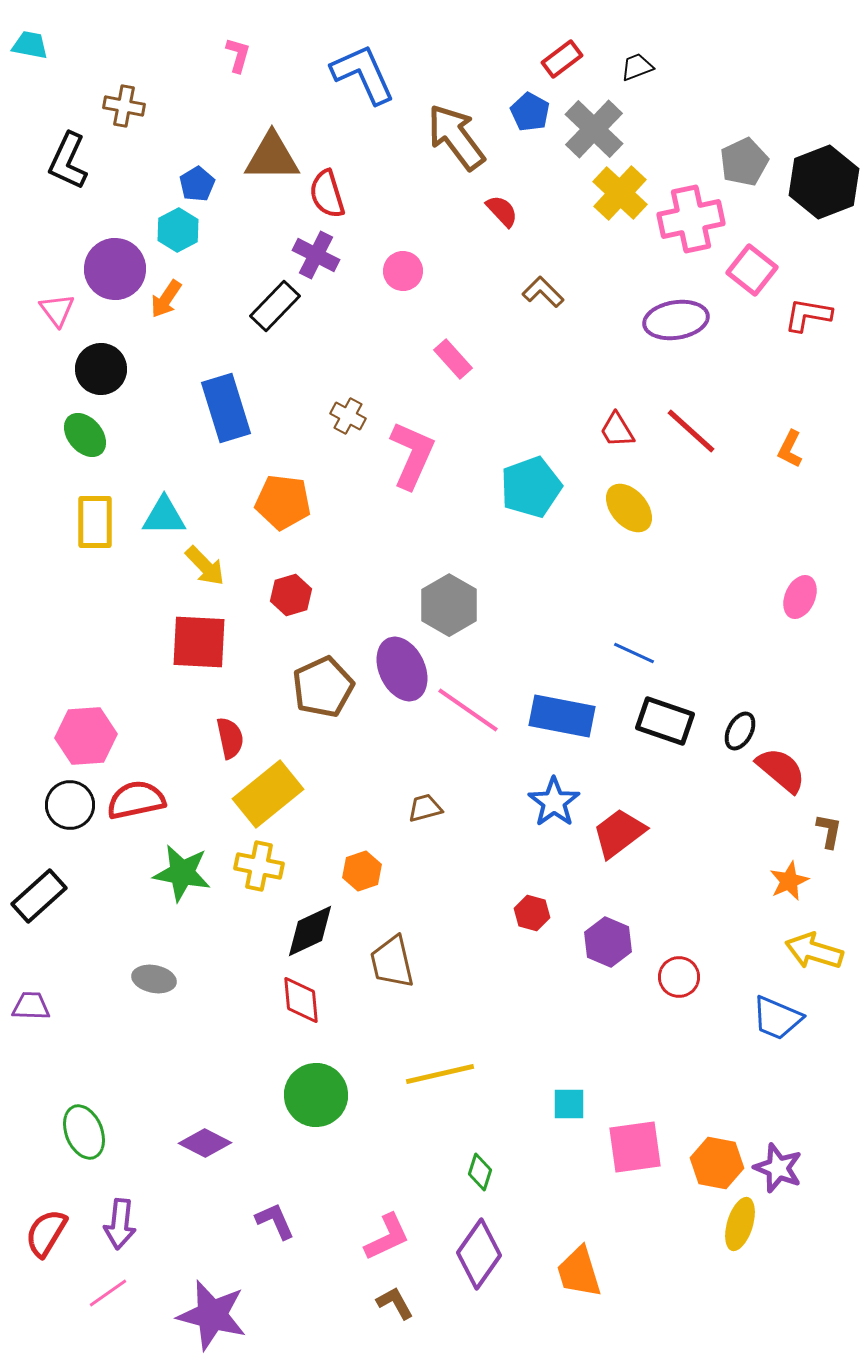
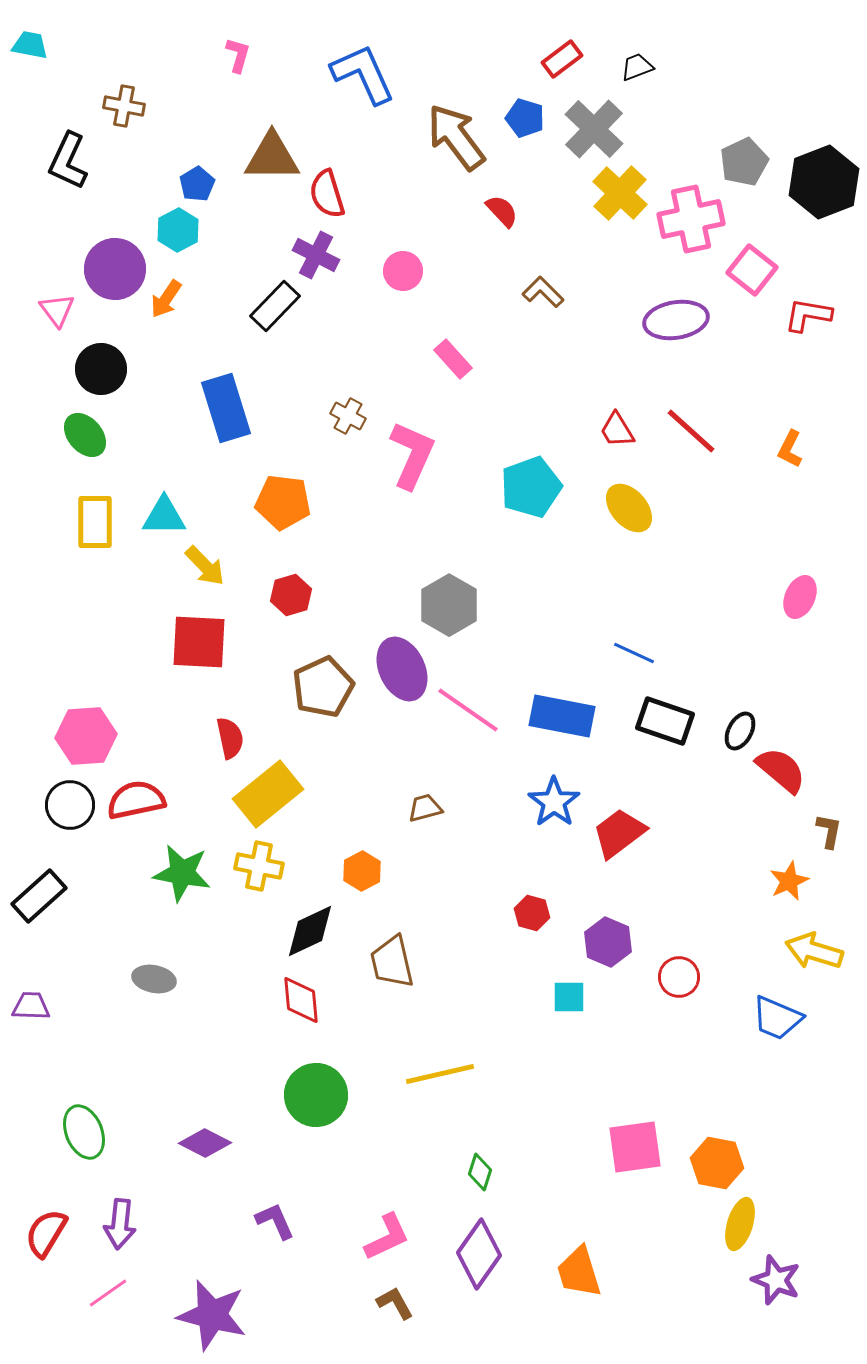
blue pentagon at (530, 112): moved 5 px left, 6 px down; rotated 12 degrees counterclockwise
orange hexagon at (362, 871): rotated 9 degrees counterclockwise
cyan square at (569, 1104): moved 107 px up
purple star at (778, 1168): moved 2 px left, 112 px down
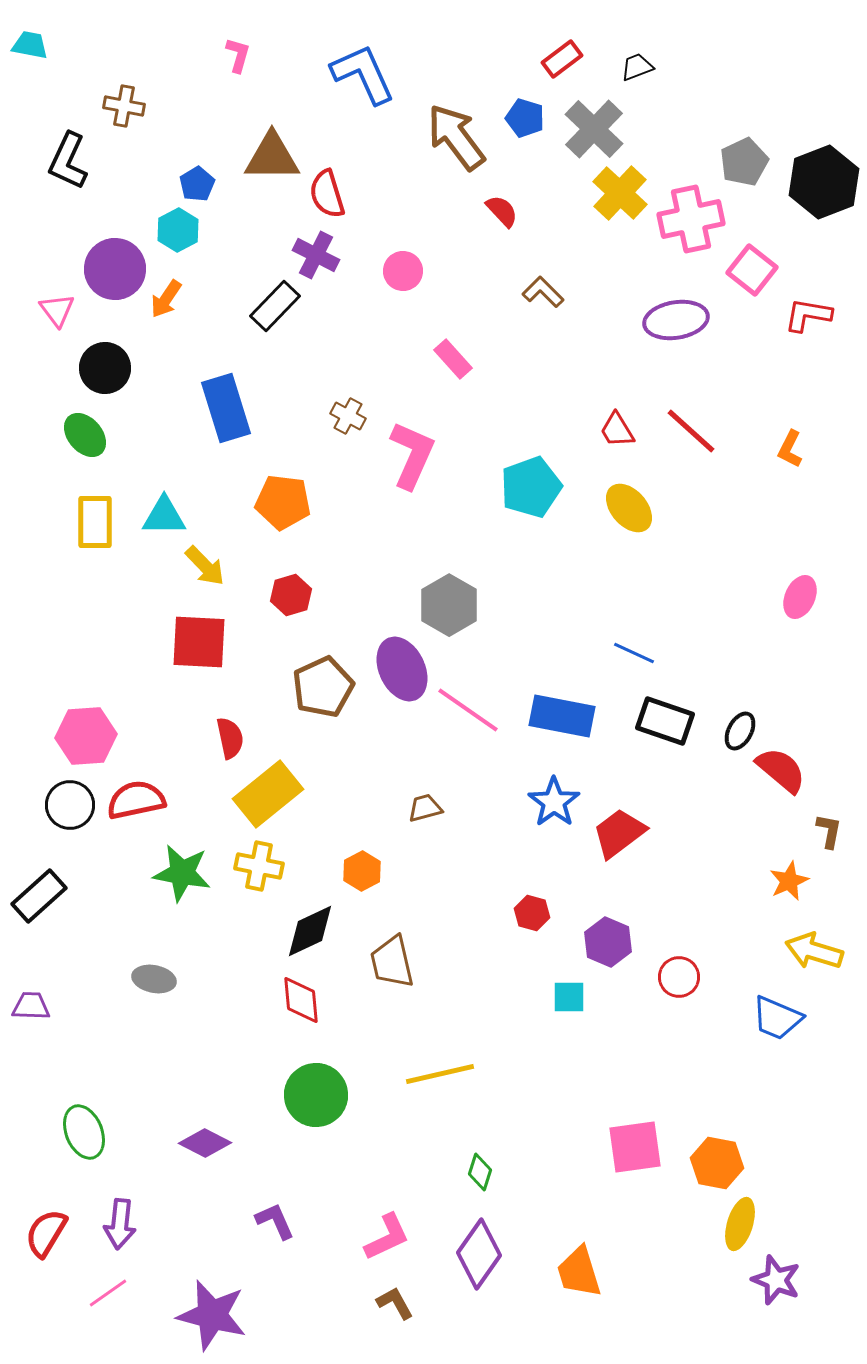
black circle at (101, 369): moved 4 px right, 1 px up
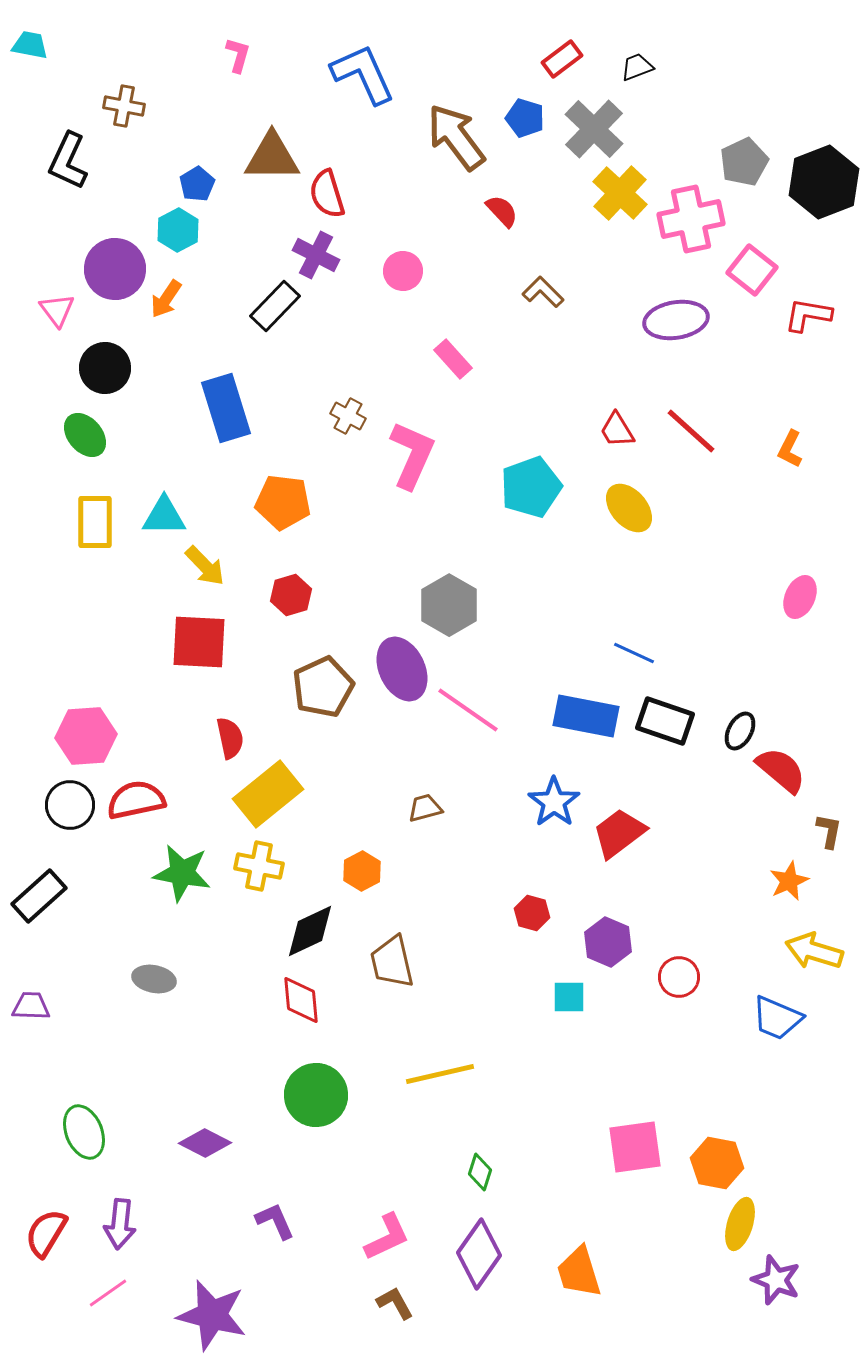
blue rectangle at (562, 716): moved 24 px right
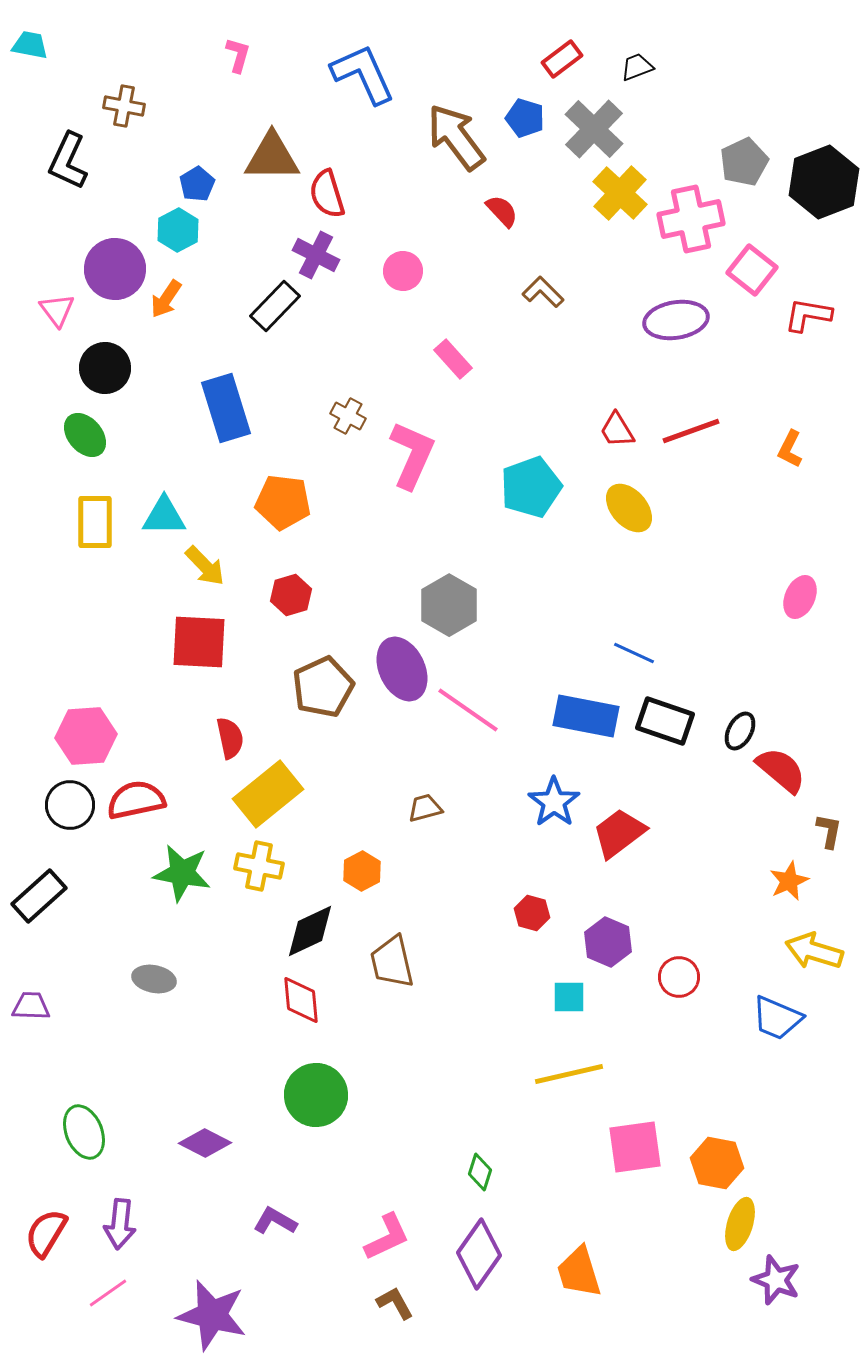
red line at (691, 431): rotated 62 degrees counterclockwise
yellow line at (440, 1074): moved 129 px right
purple L-shape at (275, 1221): rotated 36 degrees counterclockwise
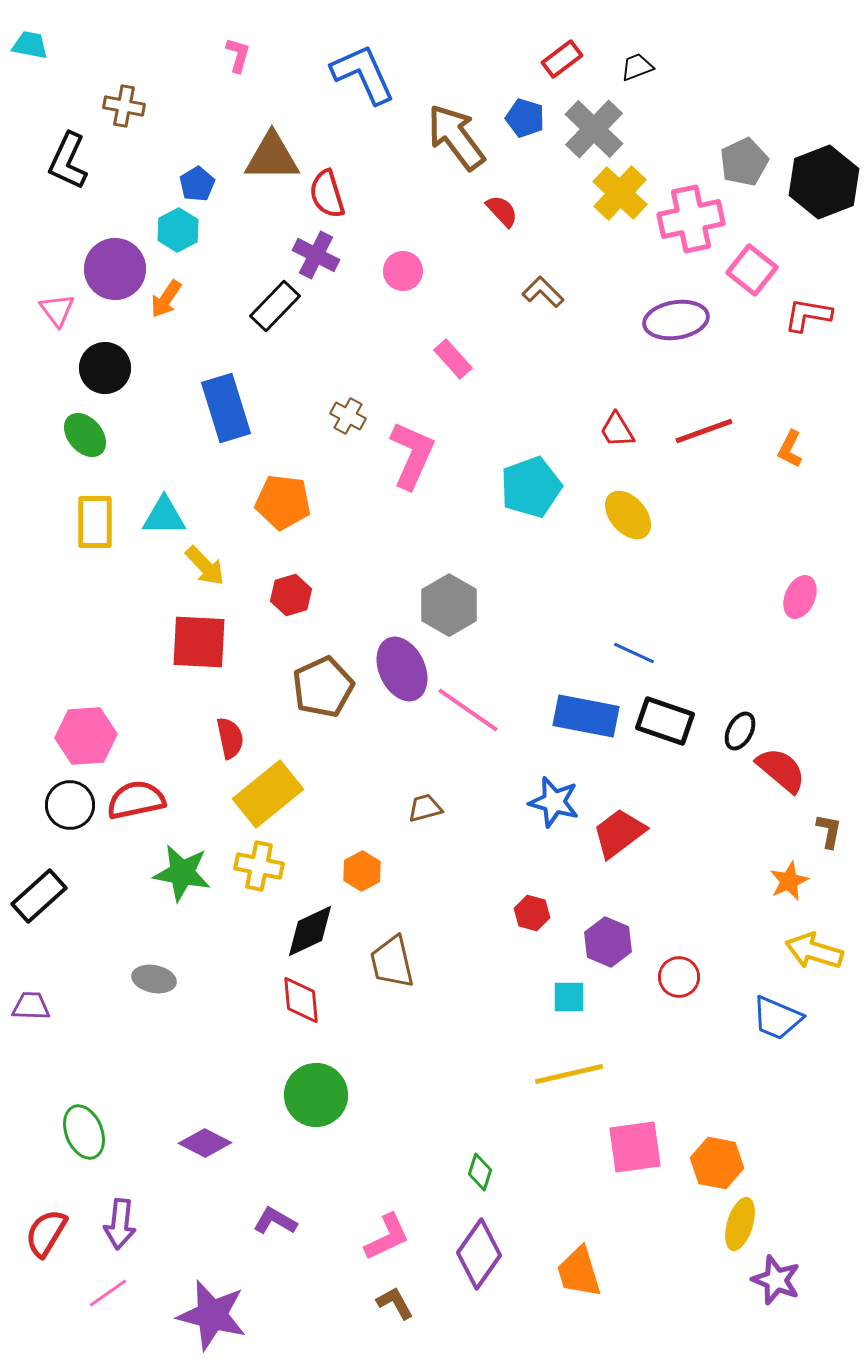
red line at (691, 431): moved 13 px right
yellow ellipse at (629, 508): moved 1 px left, 7 px down
blue star at (554, 802): rotated 21 degrees counterclockwise
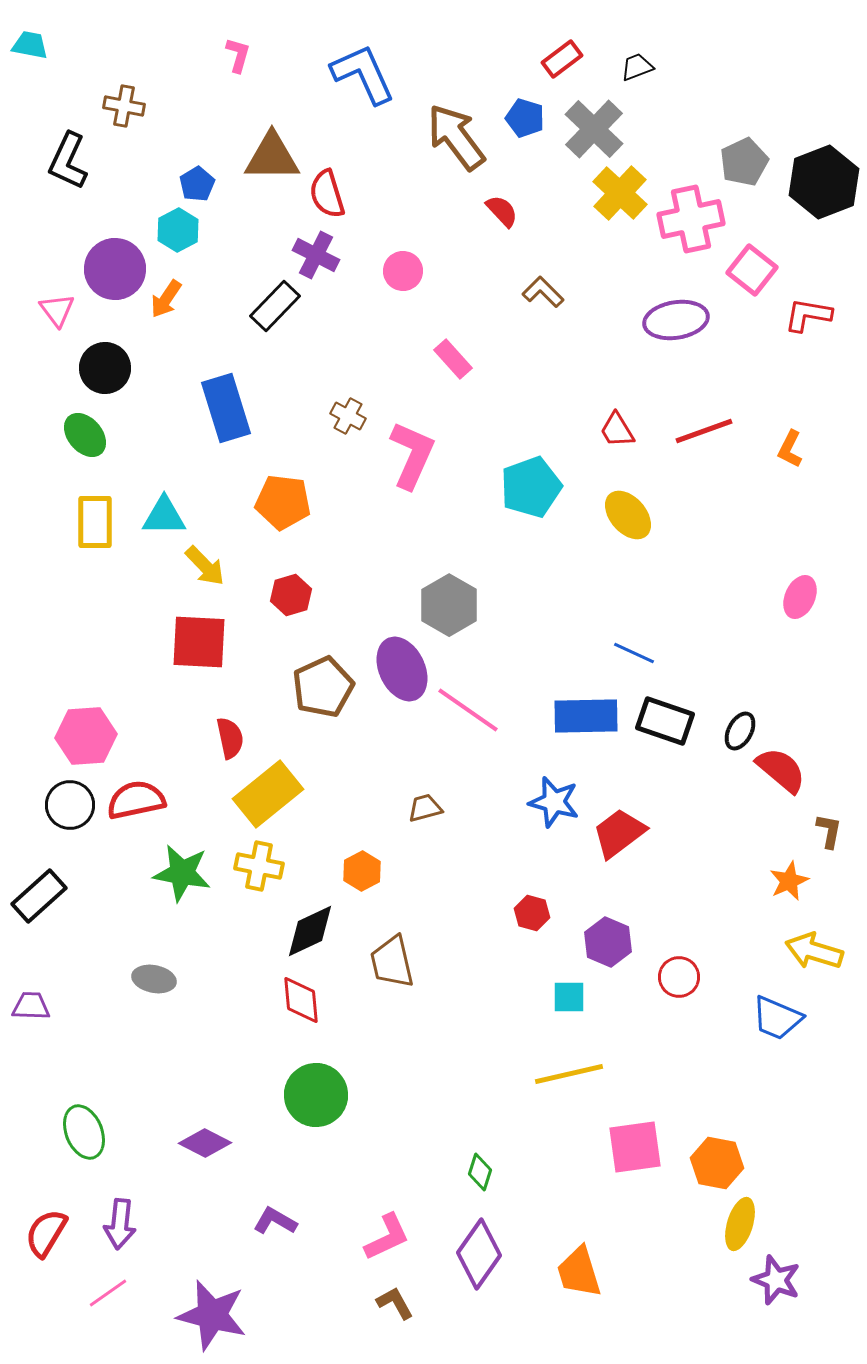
blue rectangle at (586, 716): rotated 12 degrees counterclockwise
